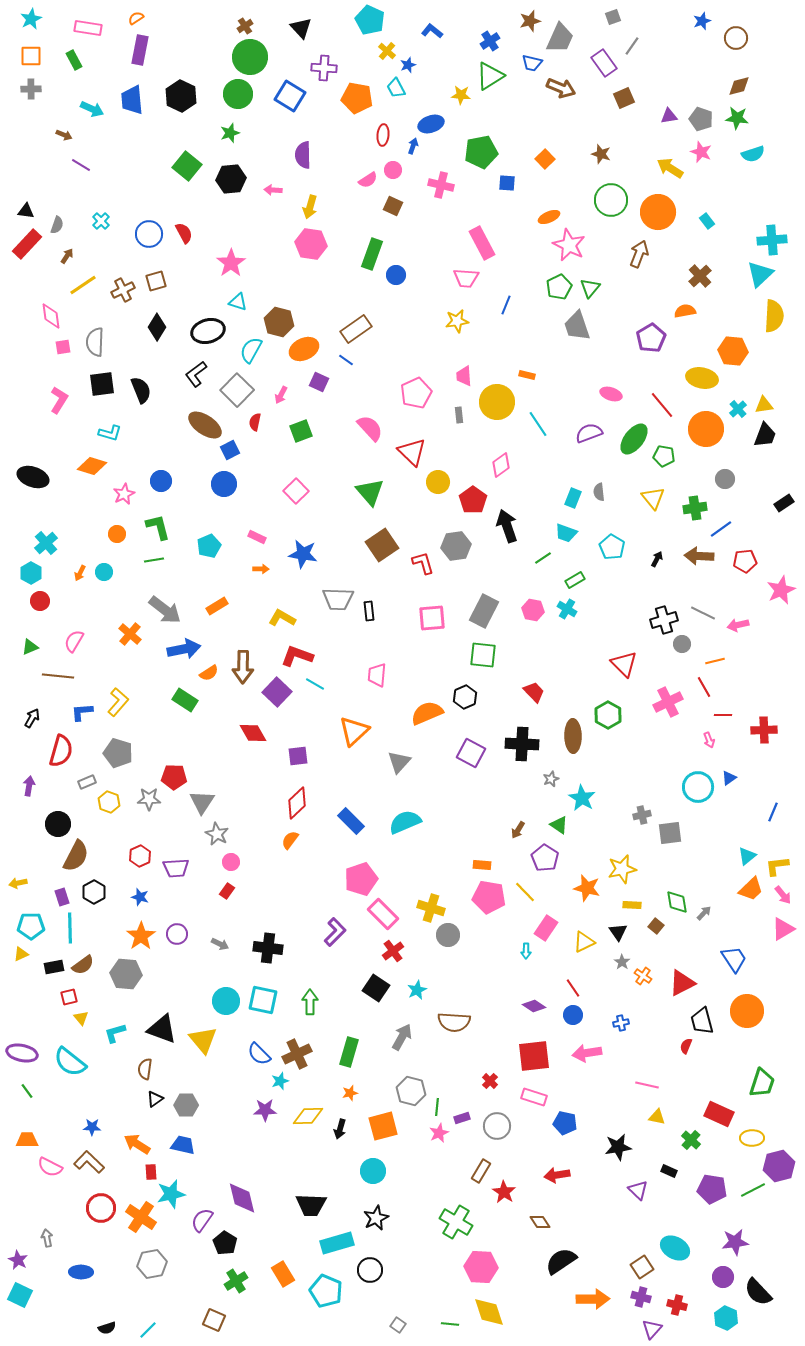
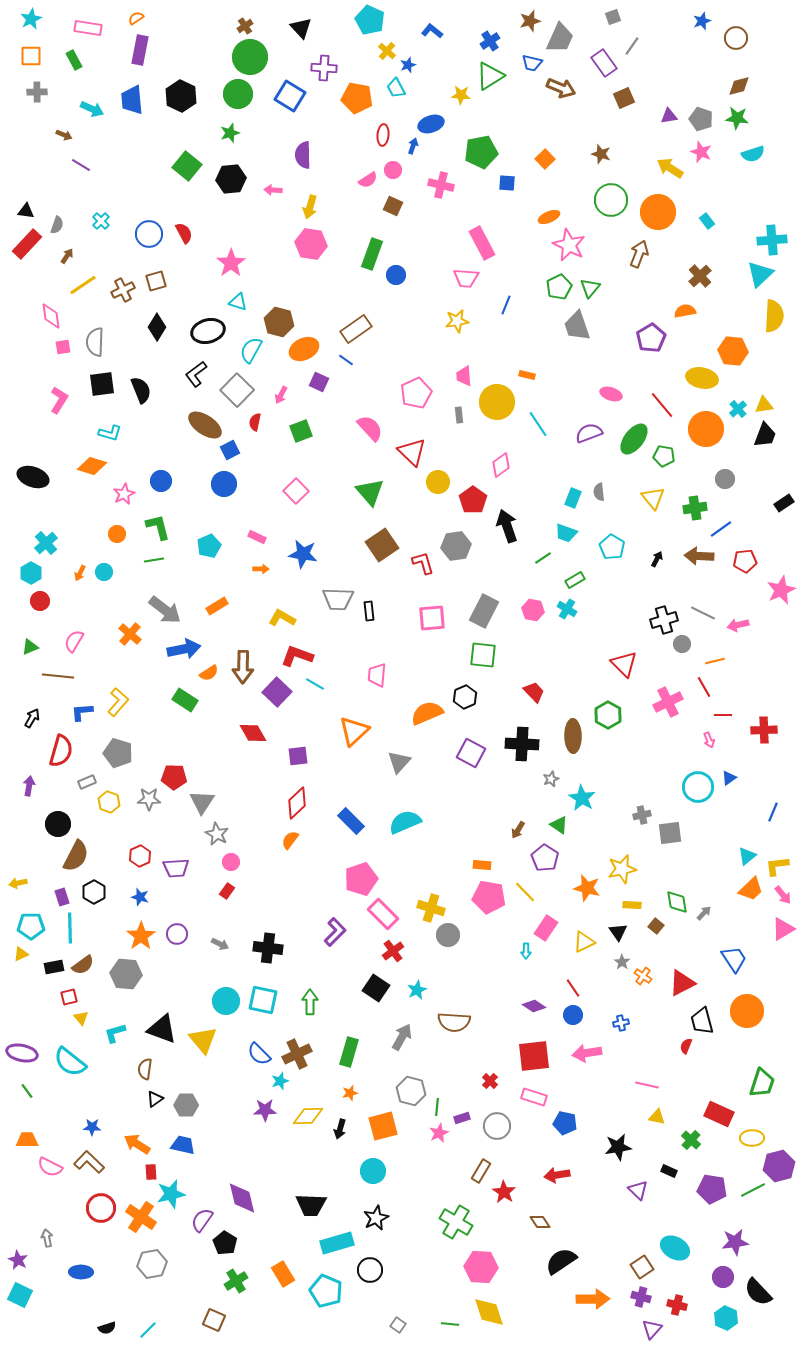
gray cross at (31, 89): moved 6 px right, 3 px down
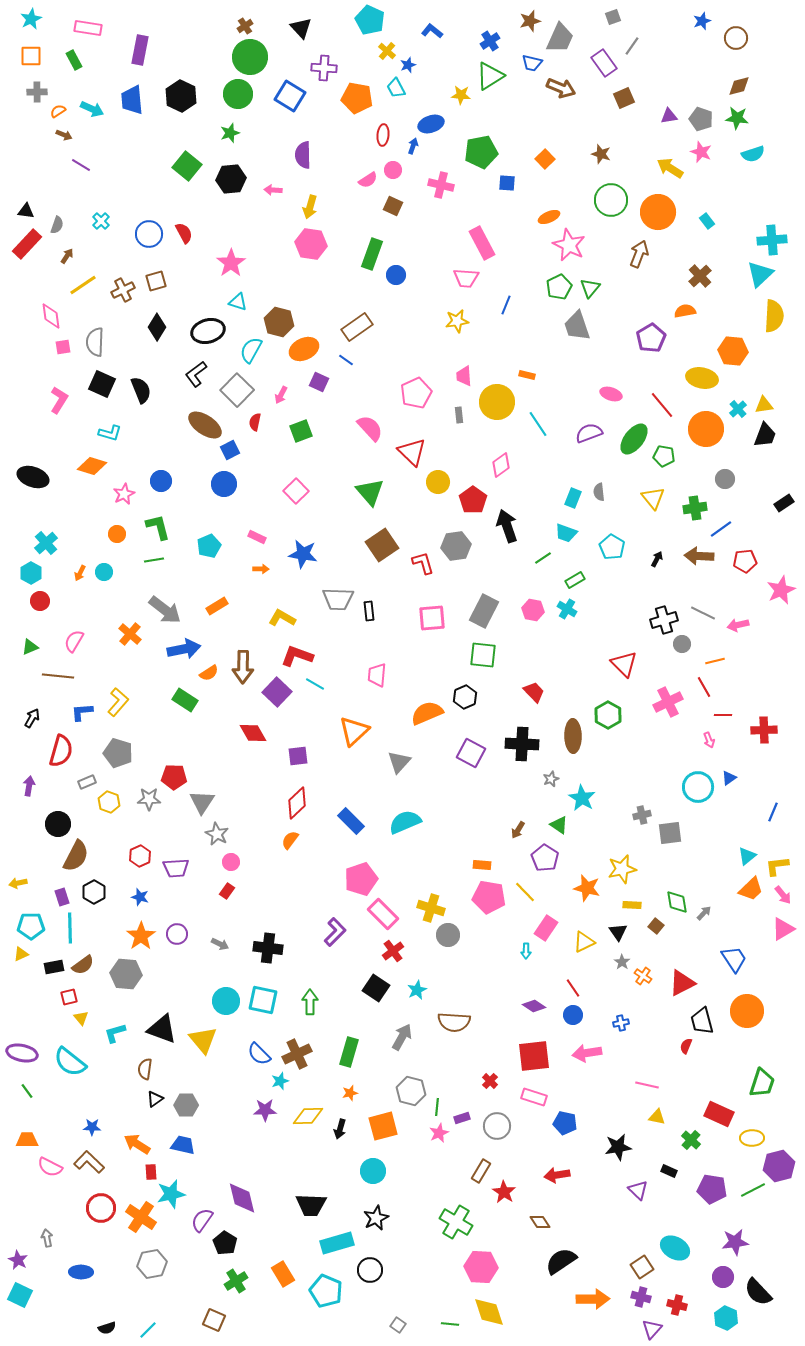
orange semicircle at (136, 18): moved 78 px left, 93 px down
brown rectangle at (356, 329): moved 1 px right, 2 px up
black square at (102, 384): rotated 32 degrees clockwise
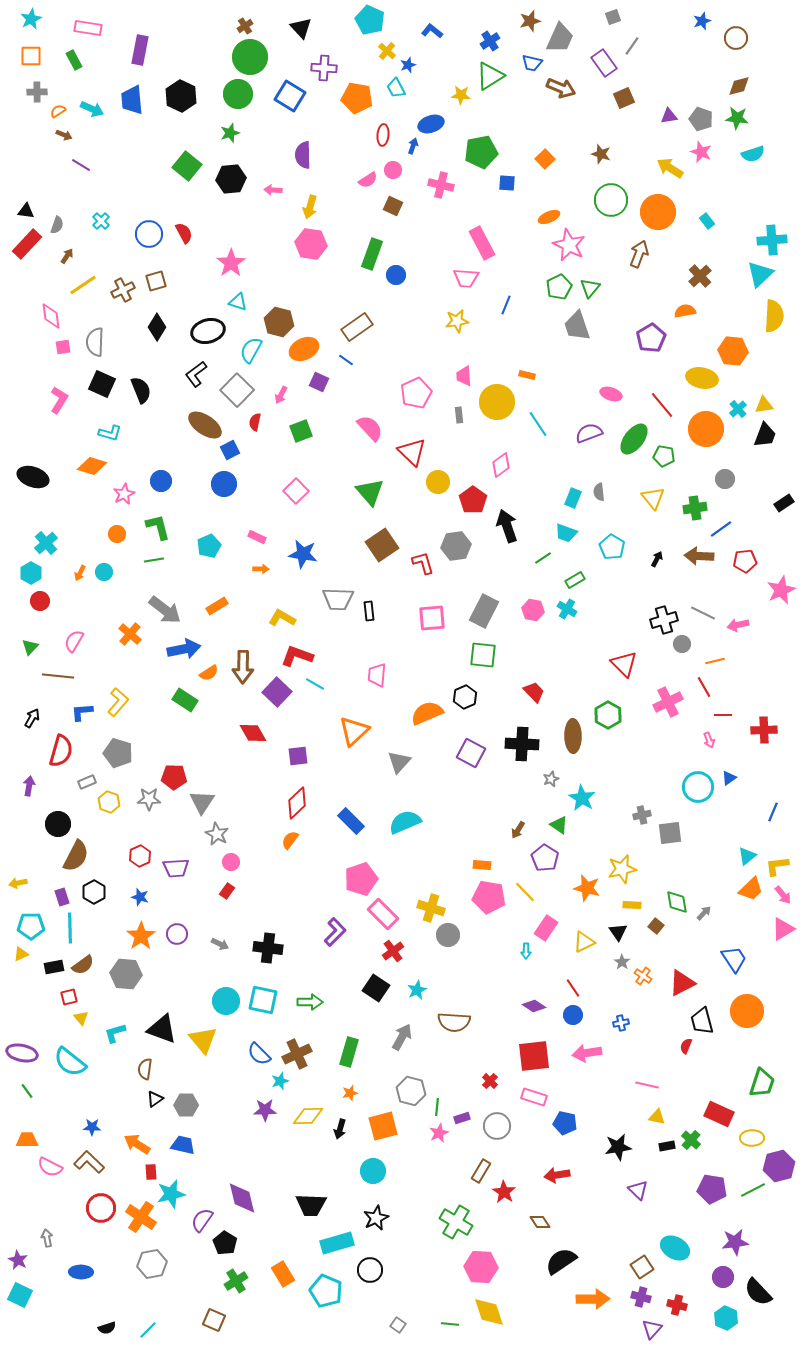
green triangle at (30, 647): rotated 24 degrees counterclockwise
green arrow at (310, 1002): rotated 90 degrees clockwise
black rectangle at (669, 1171): moved 2 px left, 25 px up; rotated 35 degrees counterclockwise
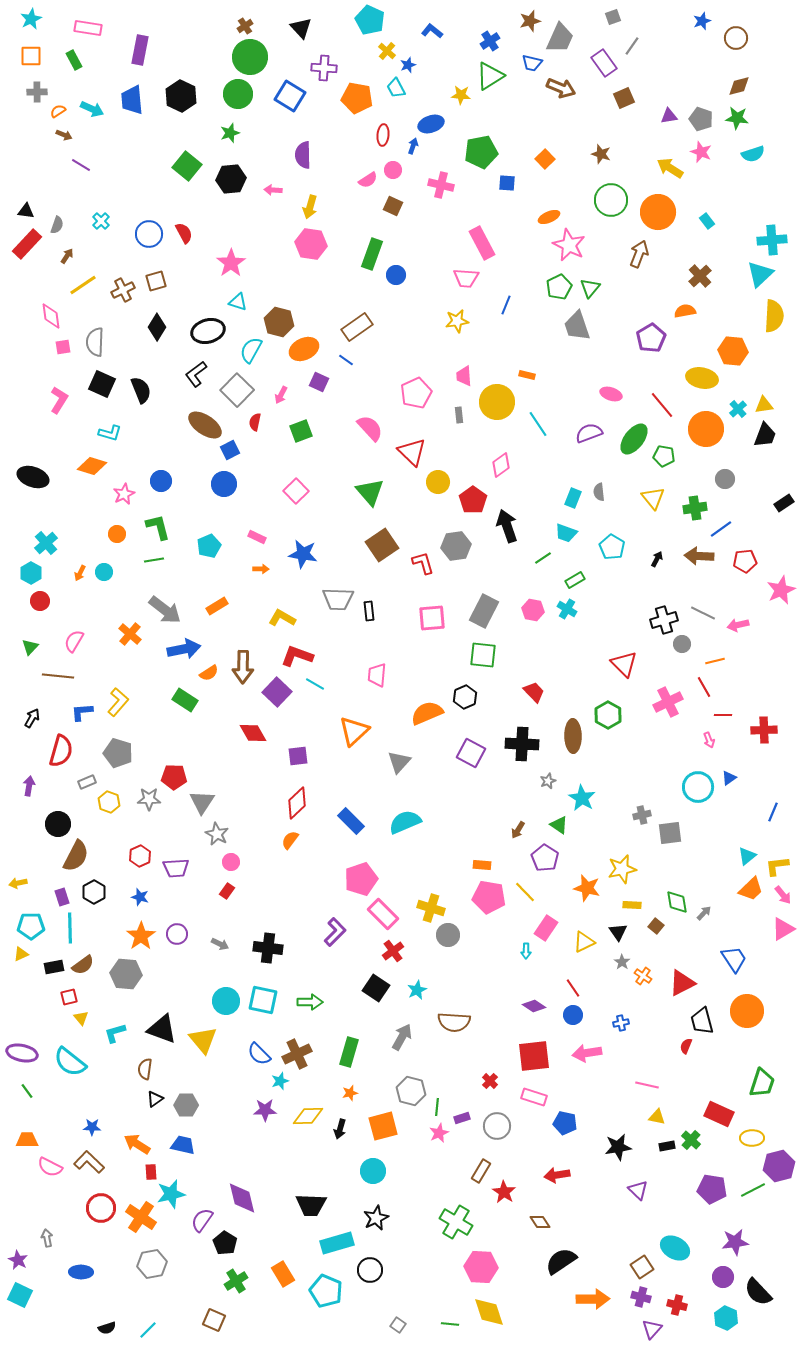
gray star at (551, 779): moved 3 px left, 2 px down
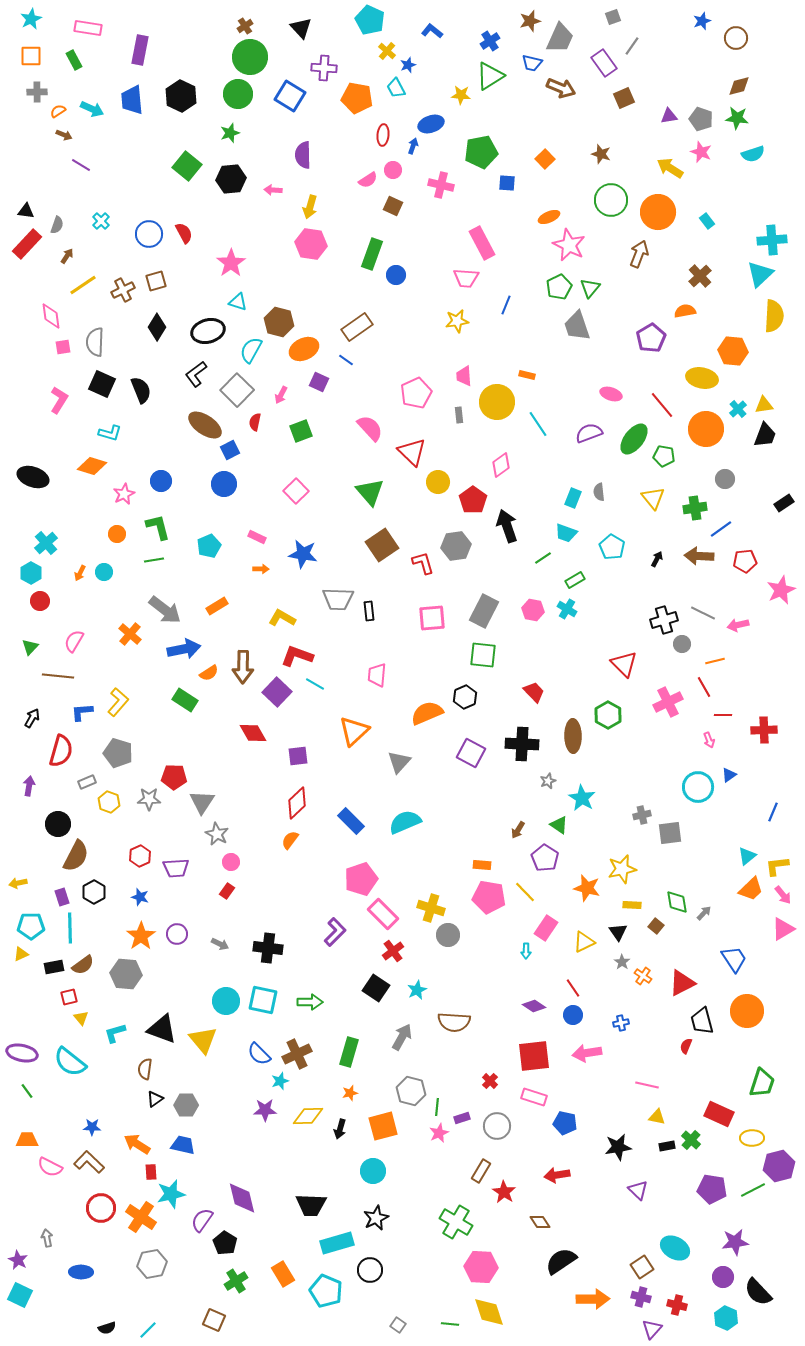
blue triangle at (729, 778): moved 3 px up
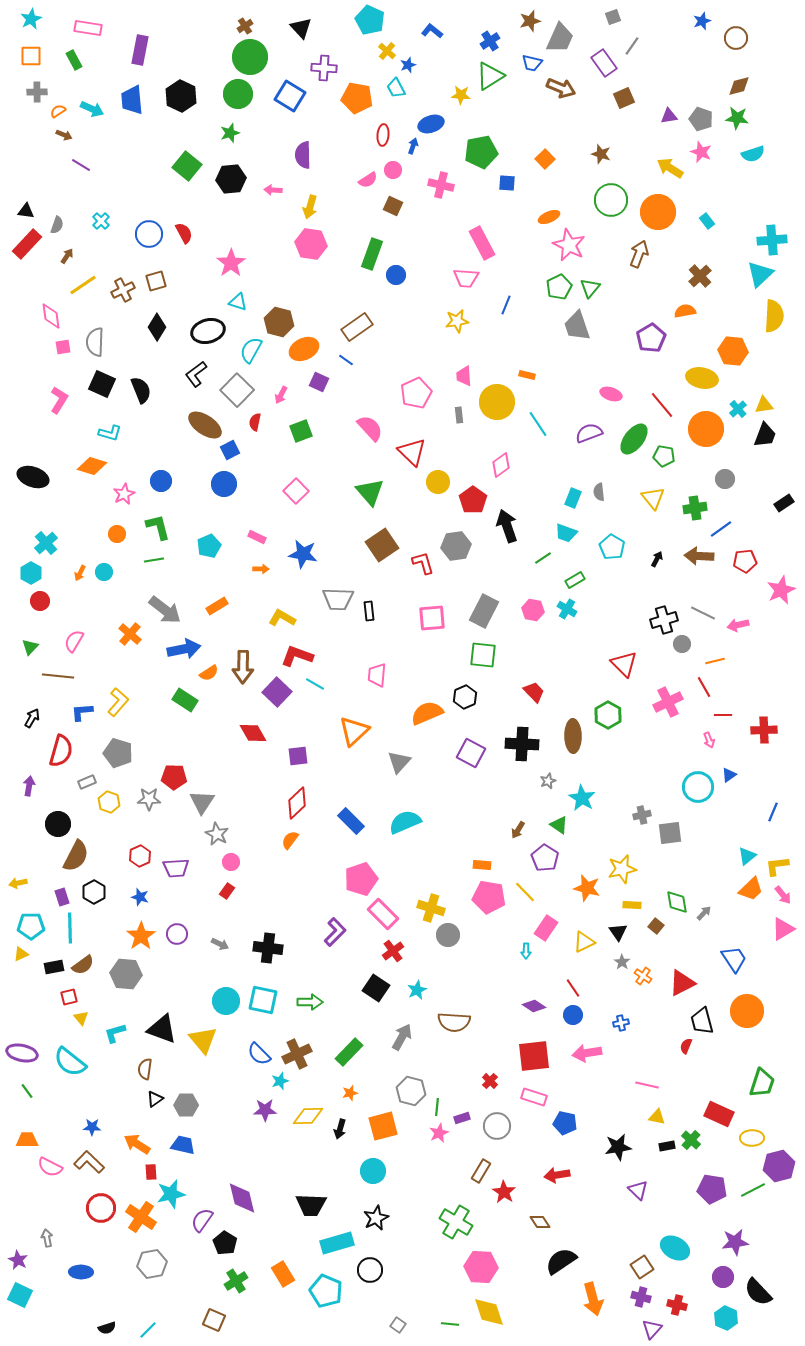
green rectangle at (349, 1052): rotated 28 degrees clockwise
orange arrow at (593, 1299): rotated 76 degrees clockwise
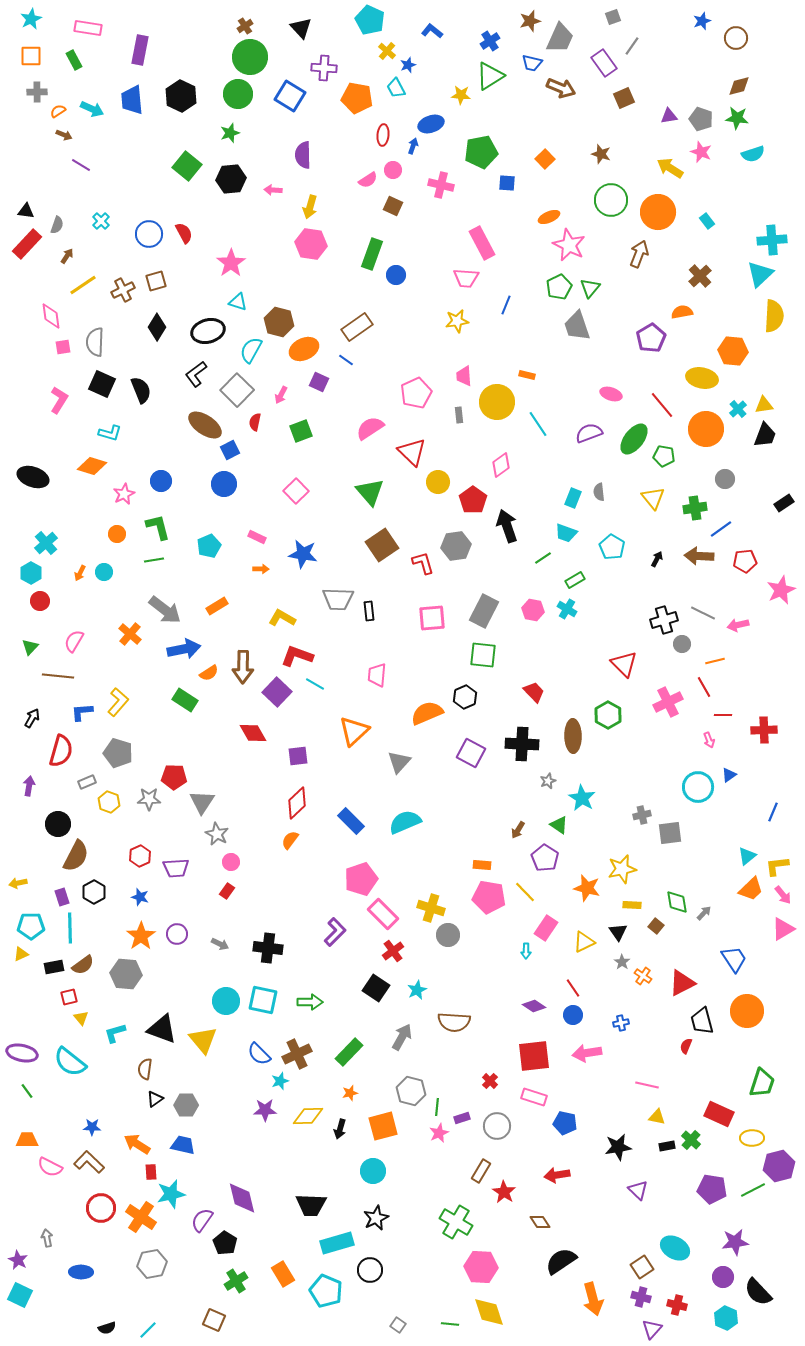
orange semicircle at (685, 311): moved 3 px left, 1 px down
pink semicircle at (370, 428): rotated 80 degrees counterclockwise
